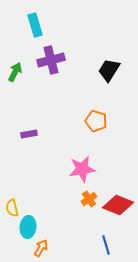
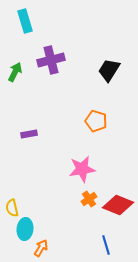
cyan rectangle: moved 10 px left, 4 px up
cyan ellipse: moved 3 px left, 2 px down
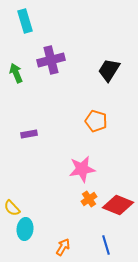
green arrow: moved 1 px right, 1 px down; rotated 48 degrees counterclockwise
yellow semicircle: rotated 30 degrees counterclockwise
orange arrow: moved 22 px right, 1 px up
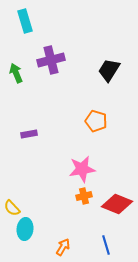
orange cross: moved 5 px left, 3 px up; rotated 21 degrees clockwise
red diamond: moved 1 px left, 1 px up
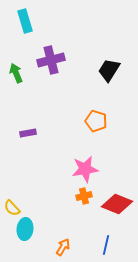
purple rectangle: moved 1 px left, 1 px up
pink star: moved 3 px right
blue line: rotated 30 degrees clockwise
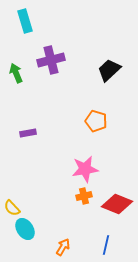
black trapezoid: rotated 15 degrees clockwise
cyan ellipse: rotated 40 degrees counterclockwise
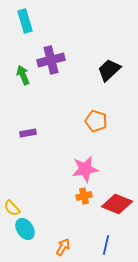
green arrow: moved 7 px right, 2 px down
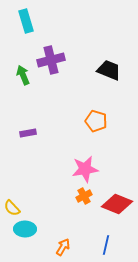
cyan rectangle: moved 1 px right
black trapezoid: rotated 65 degrees clockwise
orange cross: rotated 14 degrees counterclockwise
cyan ellipse: rotated 55 degrees counterclockwise
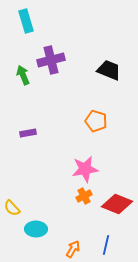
cyan ellipse: moved 11 px right
orange arrow: moved 10 px right, 2 px down
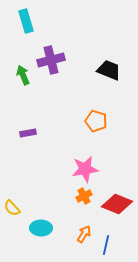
cyan ellipse: moved 5 px right, 1 px up
orange arrow: moved 11 px right, 15 px up
